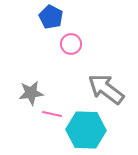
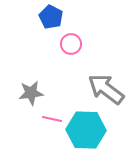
pink line: moved 5 px down
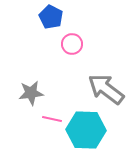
pink circle: moved 1 px right
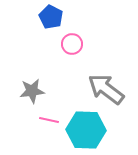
gray star: moved 1 px right, 2 px up
pink line: moved 3 px left, 1 px down
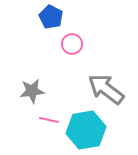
cyan hexagon: rotated 12 degrees counterclockwise
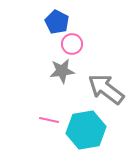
blue pentagon: moved 6 px right, 5 px down
gray star: moved 30 px right, 20 px up
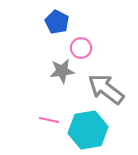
pink circle: moved 9 px right, 4 px down
cyan hexagon: moved 2 px right
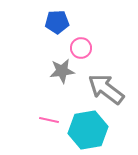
blue pentagon: rotated 30 degrees counterclockwise
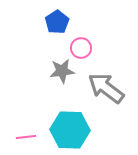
blue pentagon: rotated 30 degrees counterclockwise
gray arrow: moved 1 px up
pink line: moved 23 px left, 17 px down; rotated 18 degrees counterclockwise
cyan hexagon: moved 18 px left; rotated 12 degrees clockwise
